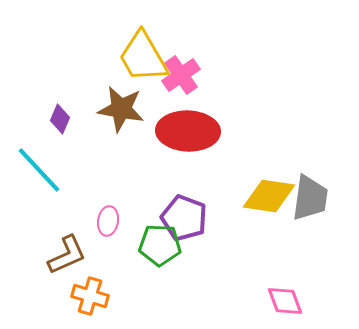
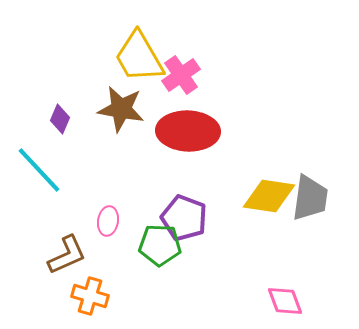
yellow trapezoid: moved 4 px left
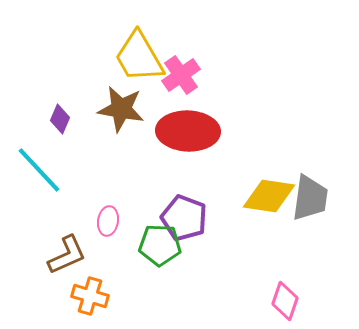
pink diamond: rotated 39 degrees clockwise
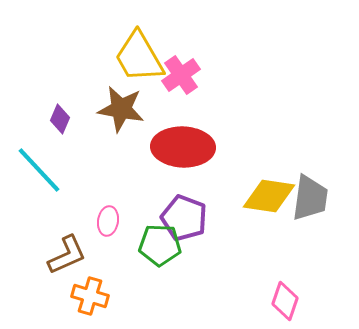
red ellipse: moved 5 px left, 16 px down
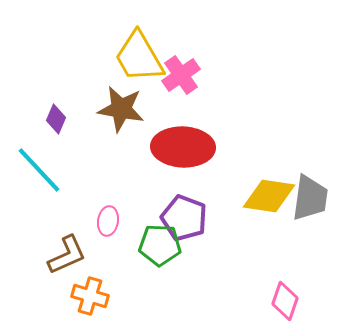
purple diamond: moved 4 px left
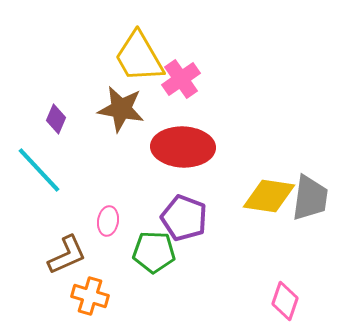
pink cross: moved 4 px down
green pentagon: moved 6 px left, 7 px down
